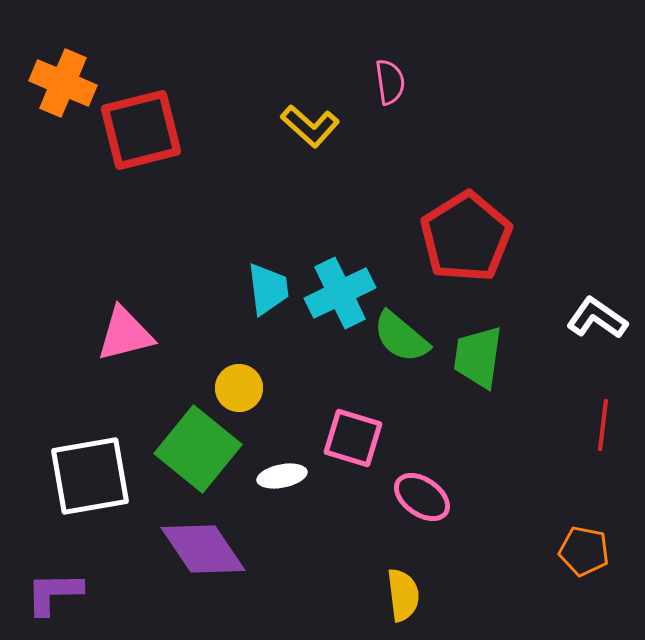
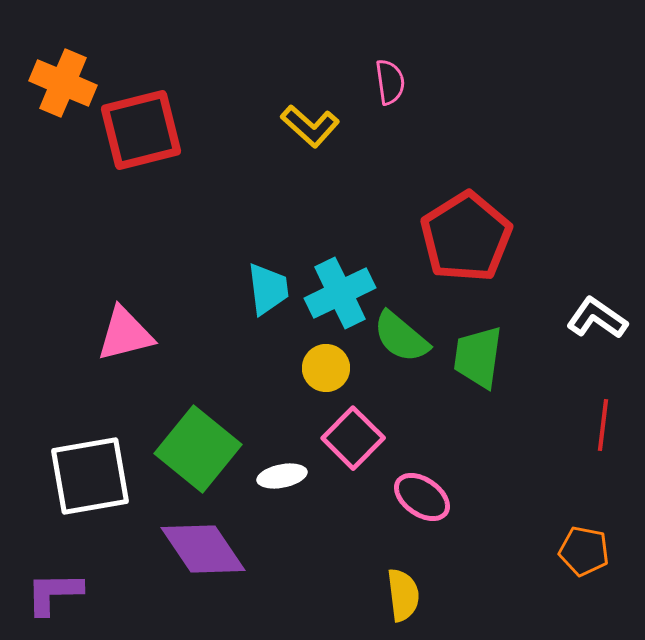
yellow circle: moved 87 px right, 20 px up
pink square: rotated 28 degrees clockwise
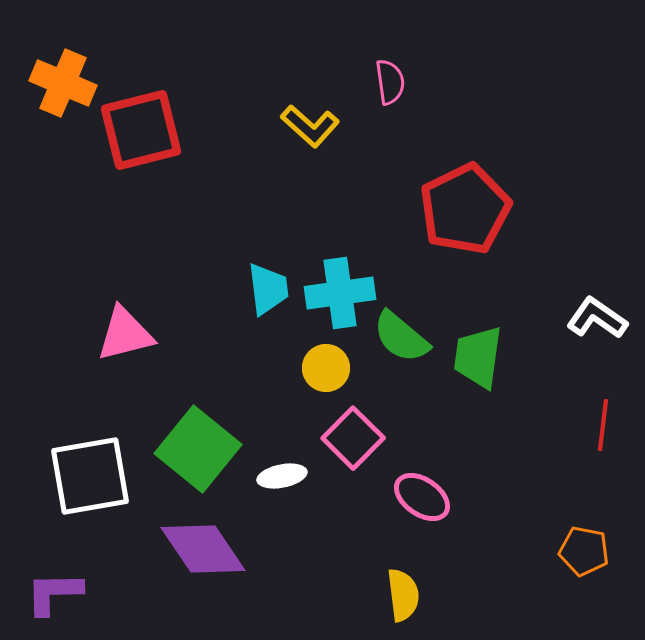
red pentagon: moved 1 px left, 28 px up; rotated 6 degrees clockwise
cyan cross: rotated 18 degrees clockwise
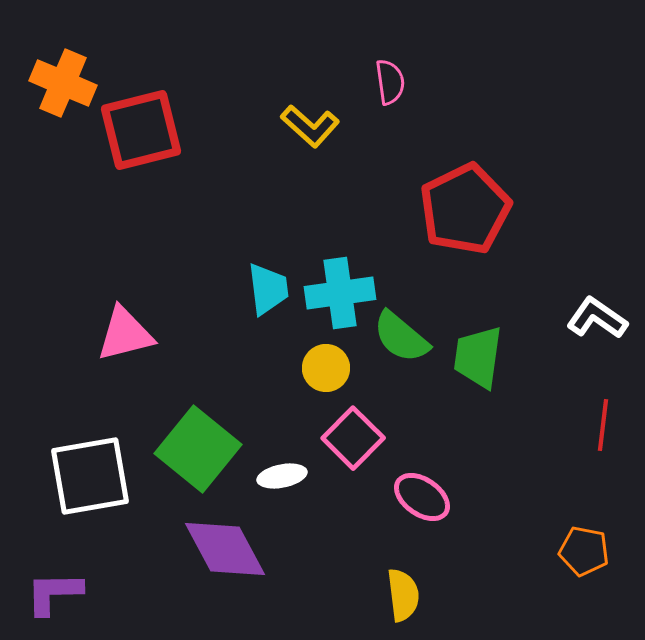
purple diamond: moved 22 px right; rotated 6 degrees clockwise
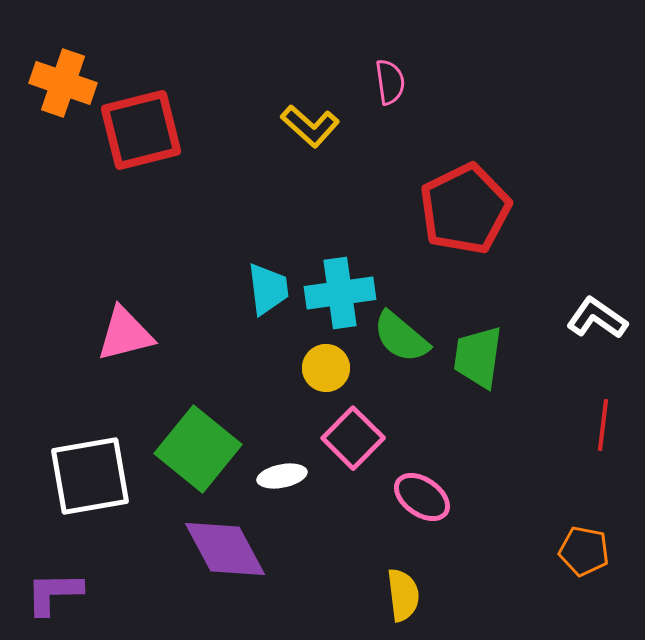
orange cross: rotated 4 degrees counterclockwise
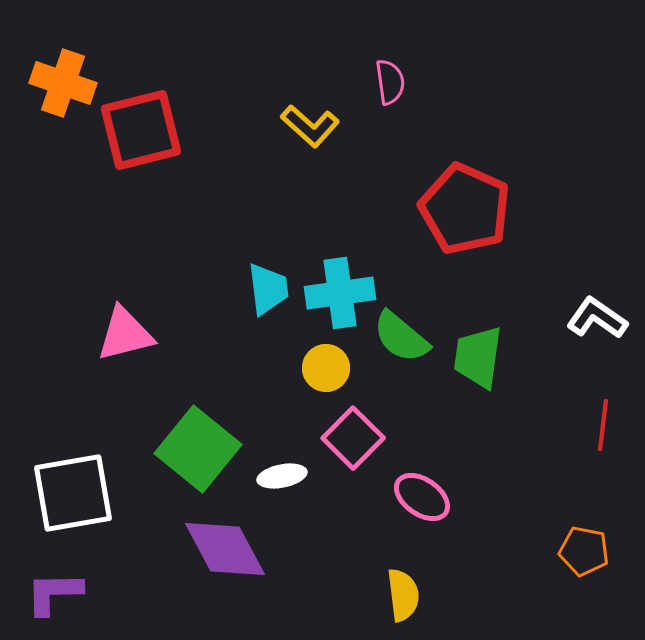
red pentagon: rotated 22 degrees counterclockwise
white square: moved 17 px left, 17 px down
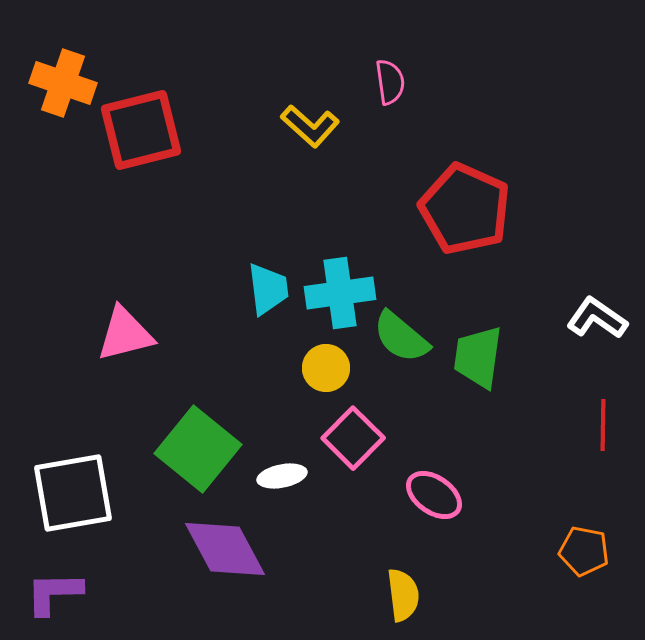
red line: rotated 6 degrees counterclockwise
pink ellipse: moved 12 px right, 2 px up
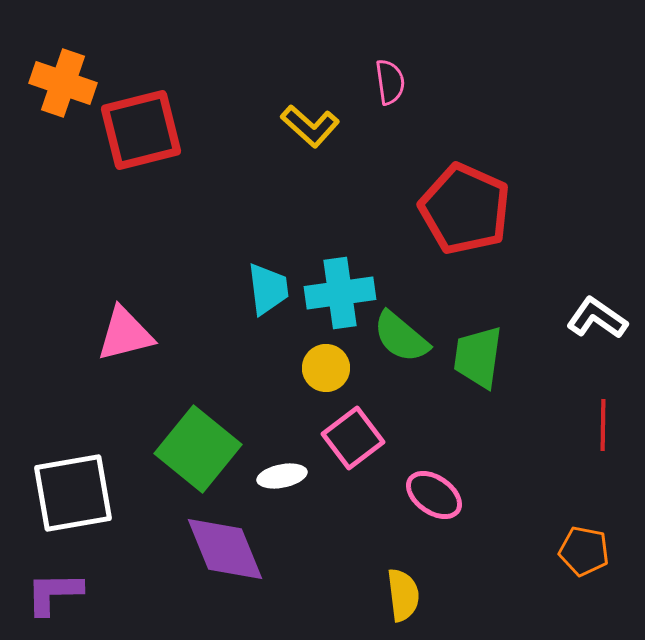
pink square: rotated 8 degrees clockwise
purple diamond: rotated 6 degrees clockwise
